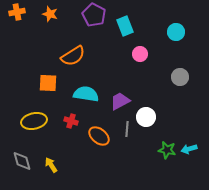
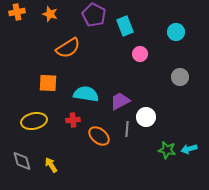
orange semicircle: moved 5 px left, 8 px up
red cross: moved 2 px right, 1 px up; rotated 24 degrees counterclockwise
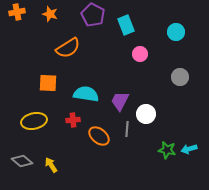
purple pentagon: moved 1 px left
cyan rectangle: moved 1 px right, 1 px up
purple trapezoid: rotated 35 degrees counterclockwise
white circle: moved 3 px up
gray diamond: rotated 35 degrees counterclockwise
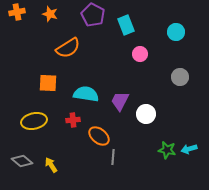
gray line: moved 14 px left, 28 px down
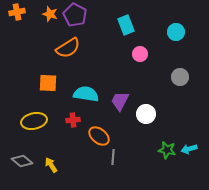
purple pentagon: moved 18 px left
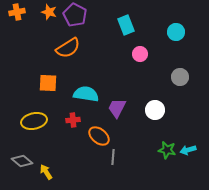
orange star: moved 1 px left, 2 px up
purple trapezoid: moved 3 px left, 7 px down
white circle: moved 9 px right, 4 px up
cyan arrow: moved 1 px left, 1 px down
yellow arrow: moved 5 px left, 7 px down
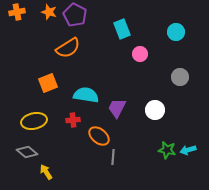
cyan rectangle: moved 4 px left, 4 px down
orange square: rotated 24 degrees counterclockwise
cyan semicircle: moved 1 px down
gray diamond: moved 5 px right, 9 px up
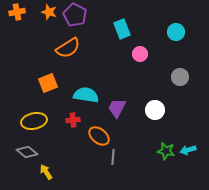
green star: moved 1 px left, 1 px down
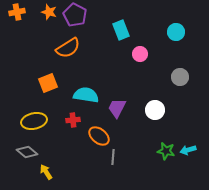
cyan rectangle: moved 1 px left, 1 px down
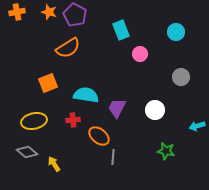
gray circle: moved 1 px right
cyan arrow: moved 9 px right, 24 px up
yellow arrow: moved 8 px right, 8 px up
